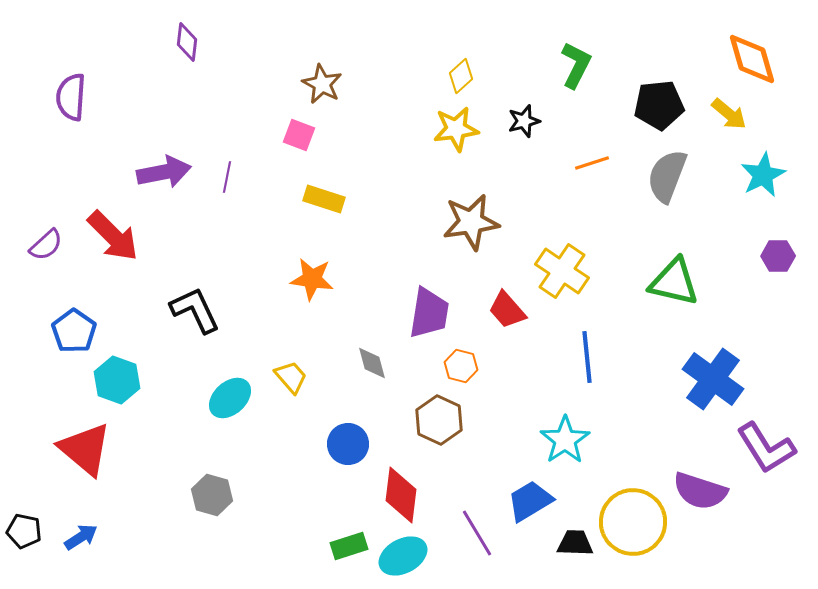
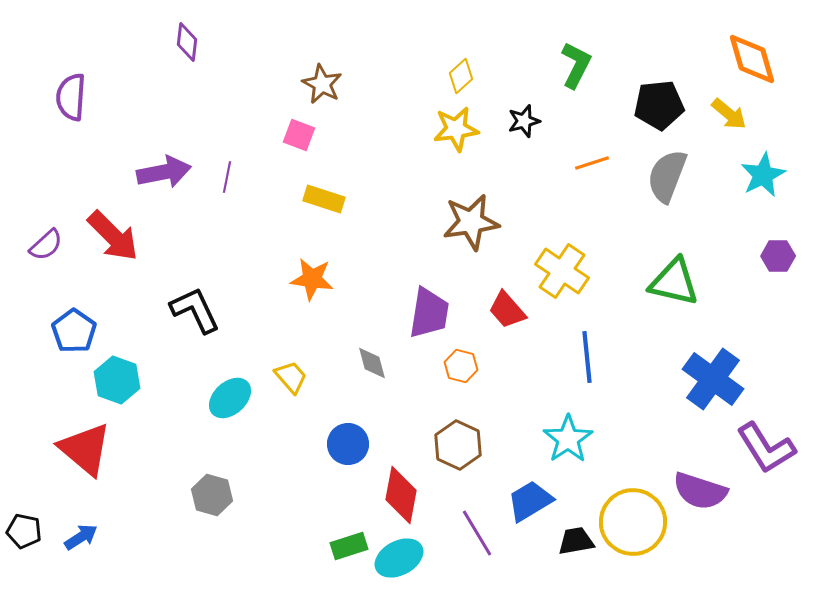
brown hexagon at (439, 420): moved 19 px right, 25 px down
cyan star at (565, 440): moved 3 px right, 1 px up
red diamond at (401, 495): rotated 4 degrees clockwise
black trapezoid at (575, 543): moved 1 px right, 2 px up; rotated 12 degrees counterclockwise
cyan ellipse at (403, 556): moved 4 px left, 2 px down
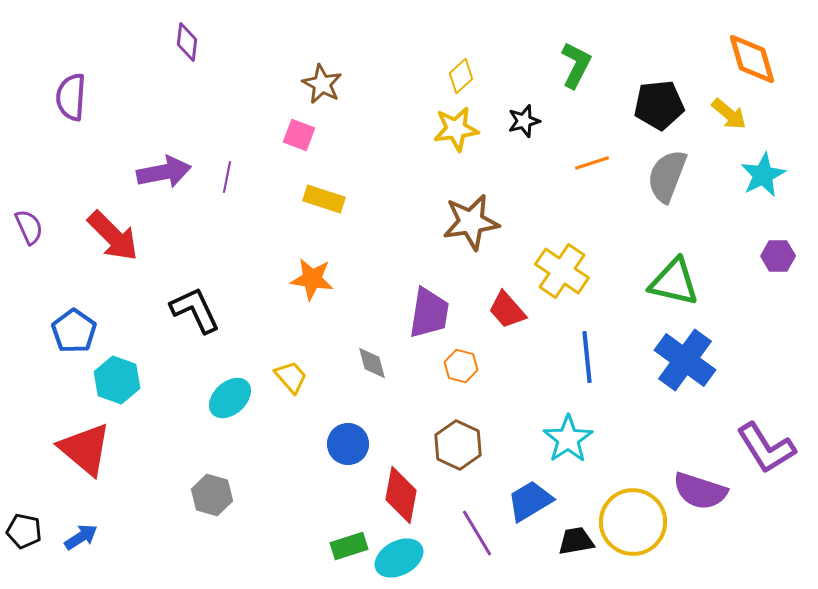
purple semicircle at (46, 245): moved 17 px left, 18 px up; rotated 72 degrees counterclockwise
blue cross at (713, 379): moved 28 px left, 19 px up
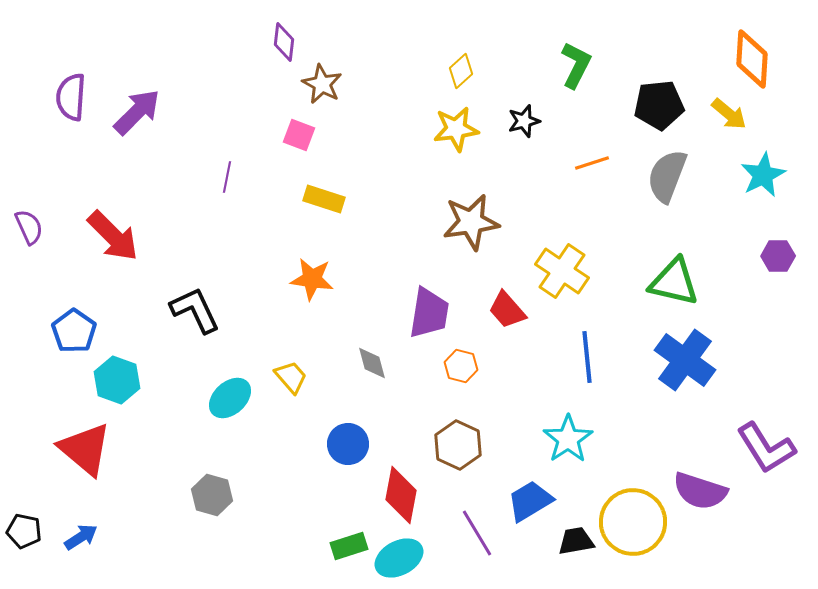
purple diamond at (187, 42): moved 97 px right
orange diamond at (752, 59): rotated 20 degrees clockwise
yellow diamond at (461, 76): moved 5 px up
purple arrow at (164, 172): moved 27 px left, 60 px up; rotated 34 degrees counterclockwise
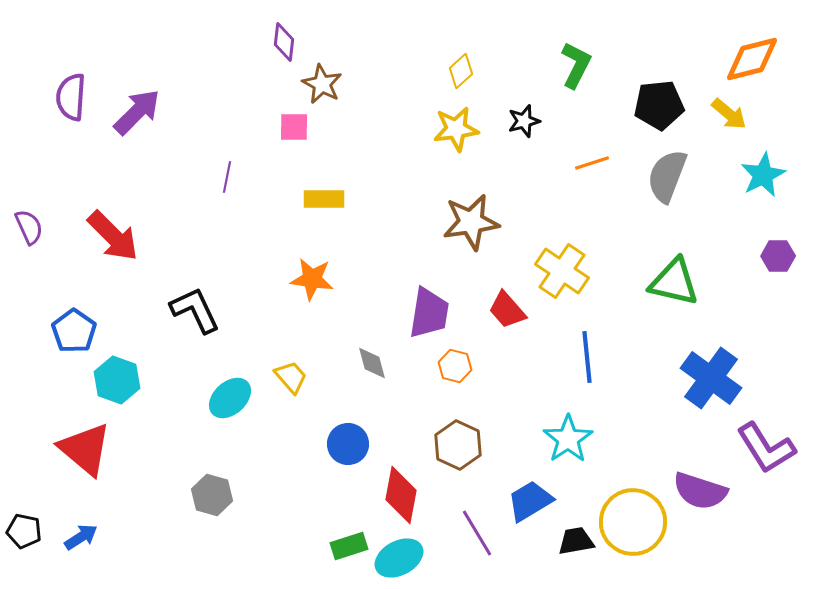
orange diamond at (752, 59): rotated 72 degrees clockwise
pink square at (299, 135): moved 5 px left, 8 px up; rotated 20 degrees counterclockwise
yellow rectangle at (324, 199): rotated 18 degrees counterclockwise
blue cross at (685, 360): moved 26 px right, 18 px down
orange hexagon at (461, 366): moved 6 px left
